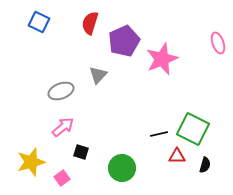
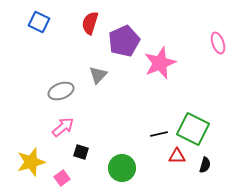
pink star: moved 2 px left, 4 px down
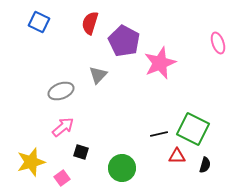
purple pentagon: rotated 20 degrees counterclockwise
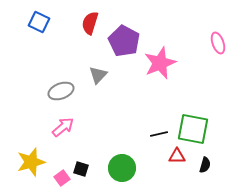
green square: rotated 16 degrees counterclockwise
black square: moved 17 px down
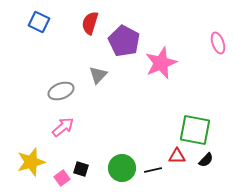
pink star: moved 1 px right
green square: moved 2 px right, 1 px down
black line: moved 6 px left, 36 px down
black semicircle: moved 1 px right, 5 px up; rotated 28 degrees clockwise
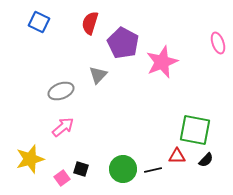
purple pentagon: moved 1 px left, 2 px down
pink star: moved 1 px right, 1 px up
yellow star: moved 1 px left, 3 px up
green circle: moved 1 px right, 1 px down
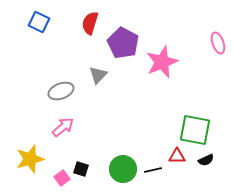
black semicircle: rotated 21 degrees clockwise
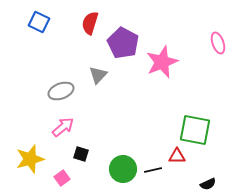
black semicircle: moved 2 px right, 24 px down
black square: moved 15 px up
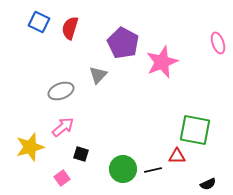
red semicircle: moved 20 px left, 5 px down
yellow star: moved 12 px up
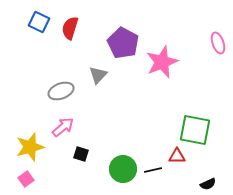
pink square: moved 36 px left, 1 px down
